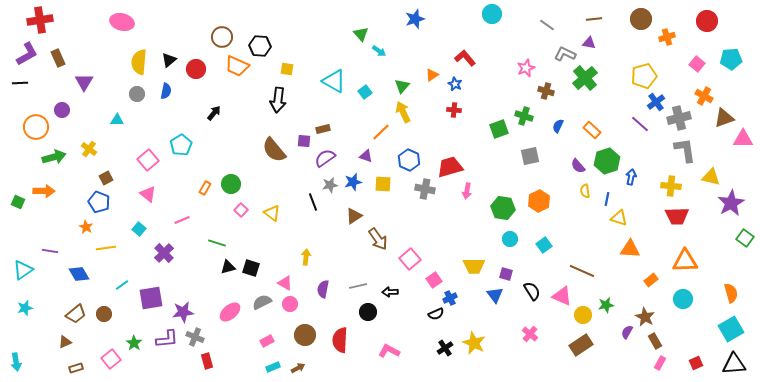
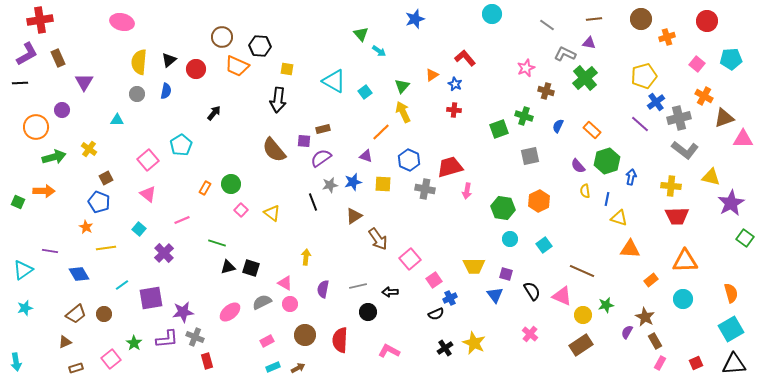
gray L-shape at (685, 150): rotated 136 degrees clockwise
purple semicircle at (325, 158): moved 4 px left
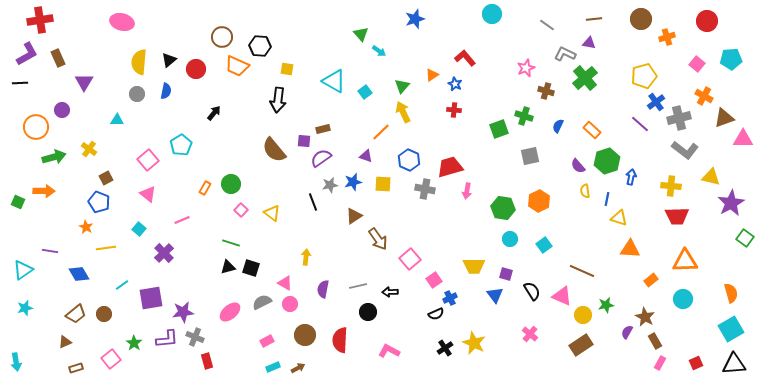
green line at (217, 243): moved 14 px right
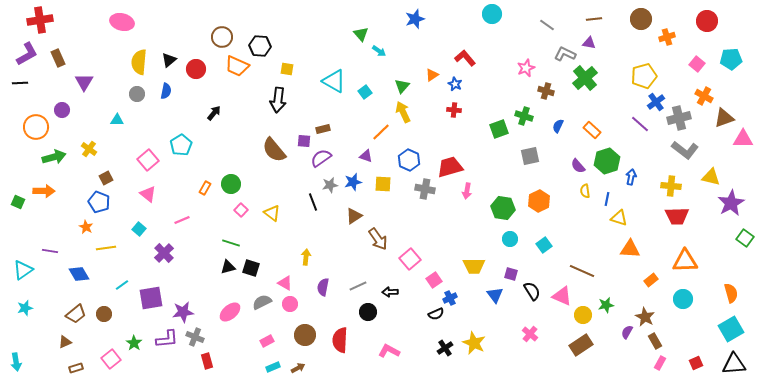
purple square at (506, 274): moved 5 px right
gray line at (358, 286): rotated 12 degrees counterclockwise
purple semicircle at (323, 289): moved 2 px up
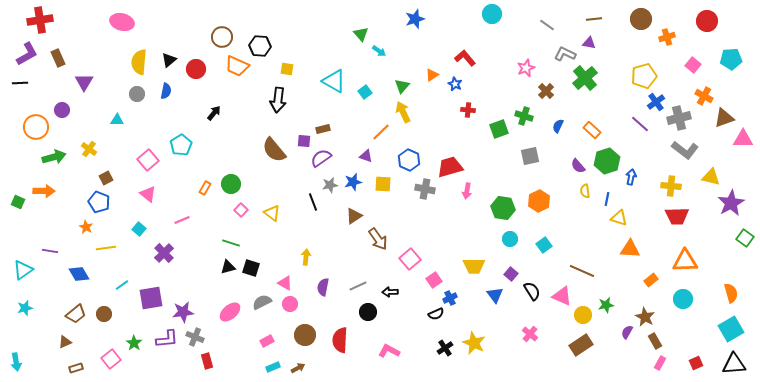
pink square at (697, 64): moved 4 px left, 1 px down
brown cross at (546, 91): rotated 28 degrees clockwise
red cross at (454, 110): moved 14 px right
purple square at (511, 274): rotated 24 degrees clockwise
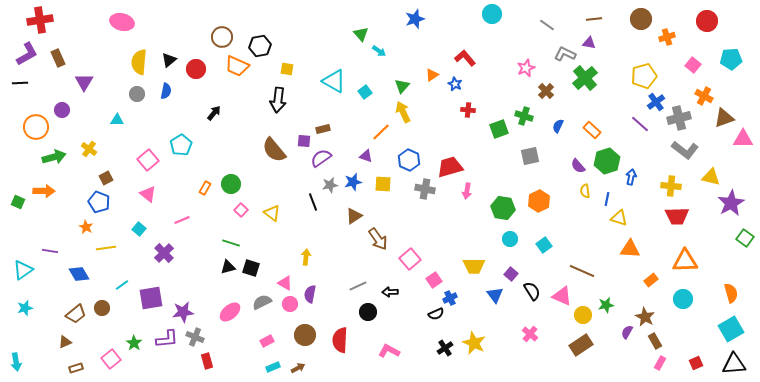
black hexagon at (260, 46): rotated 15 degrees counterclockwise
purple semicircle at (323, 287): moved 13 px left, 7 px down
brown circle at (104, 314): moved 2 px left, 6 px up
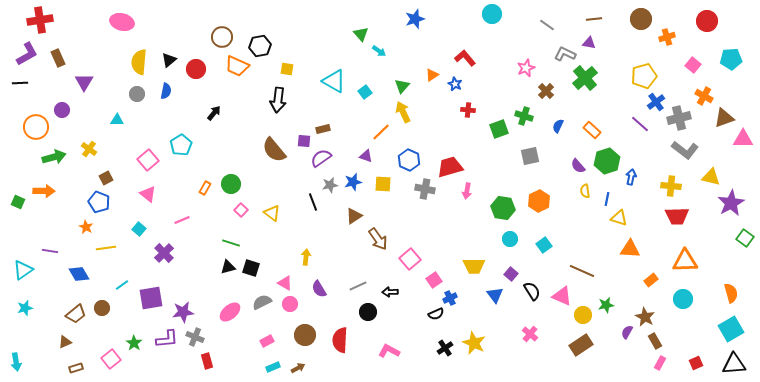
purple semicircle at (310, 294): moved 9 px right, 5 px up; rotated 42 degrees counterclockwise
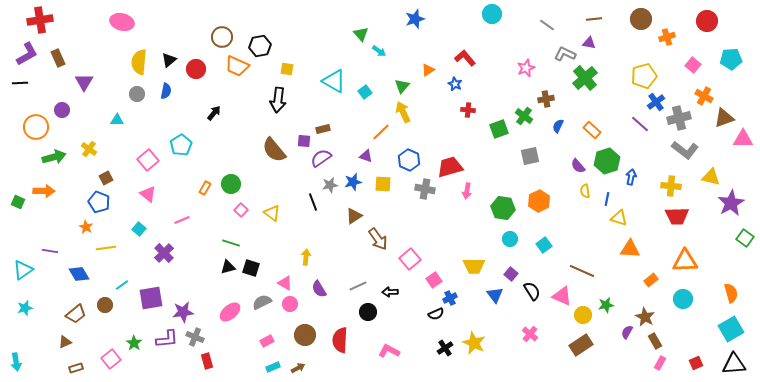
orange triangle at (432, 75): moved 4 px left, 5 px up
brown cross at (546, 91): moved 8 px down; rotated 35 degrees clockwise
green cross at (524, 116): rotated 18 degrees clockwise
brown circle at (102, 308): moved 3 px right, 3 px up
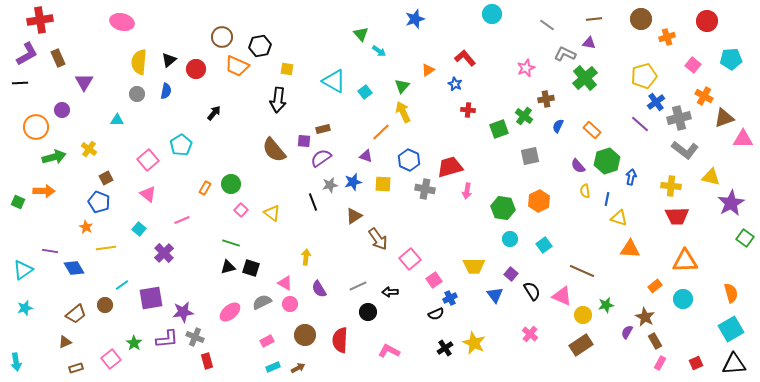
blue diamond at (79, 274): moved 5 px left, 6 px up
orange rectangle at (651, 280): moved 4 px right, 6 px down
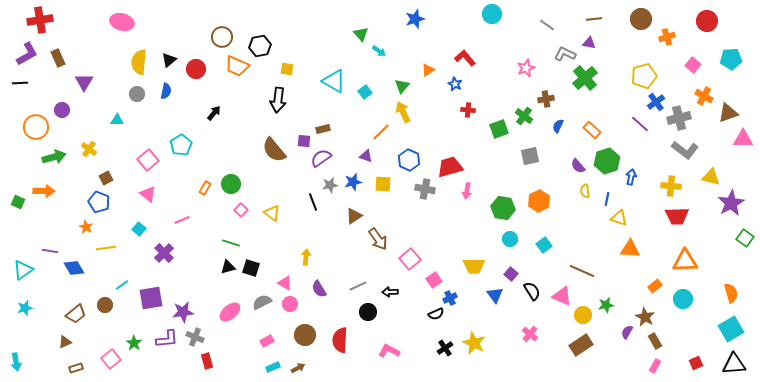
brown triangle at (724, 118): moved 4 px right, 5 px up
pink rectangle at (660, 363): moved 5 px left, 3 px down
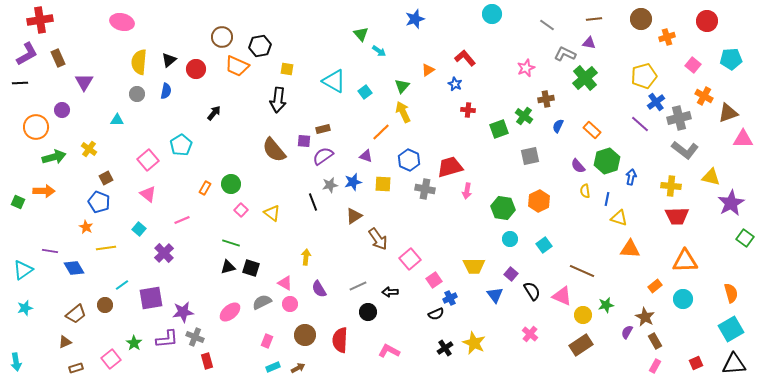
purple semicircle at (321, 158): moved 2 px right, 2 px up
pink rectangle at (267, 341): rotated 40 degrees counterclockwise
